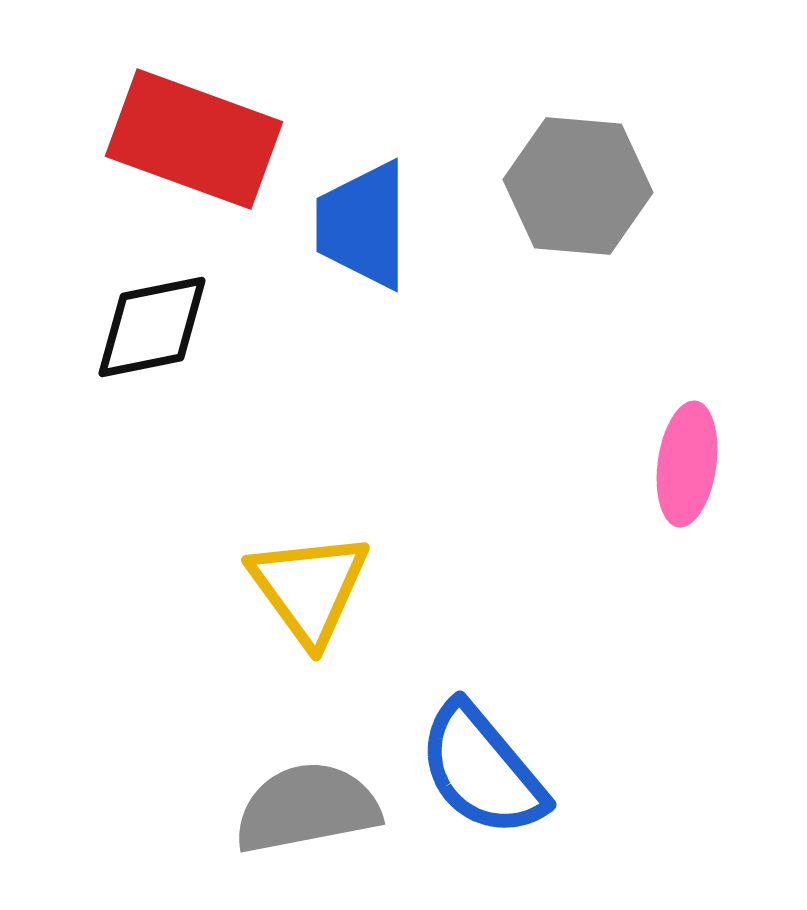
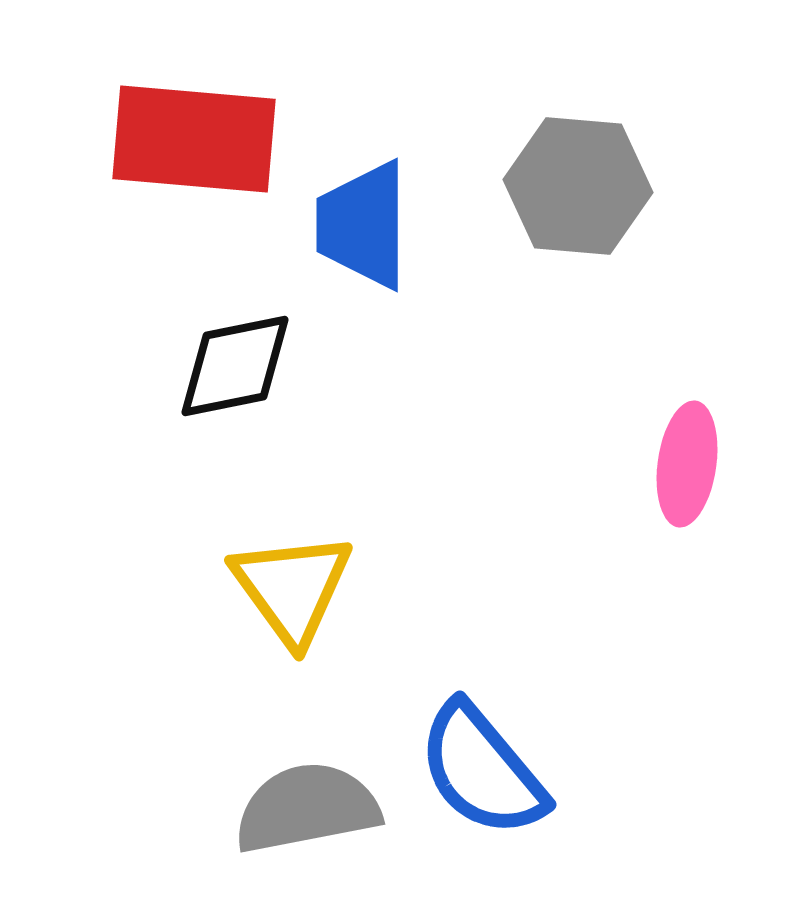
red rectangle: rotated 15 degrees counterclockwise
black diamond: moved 83 px right, 39 px down
yellow triangle: moved 17 px left
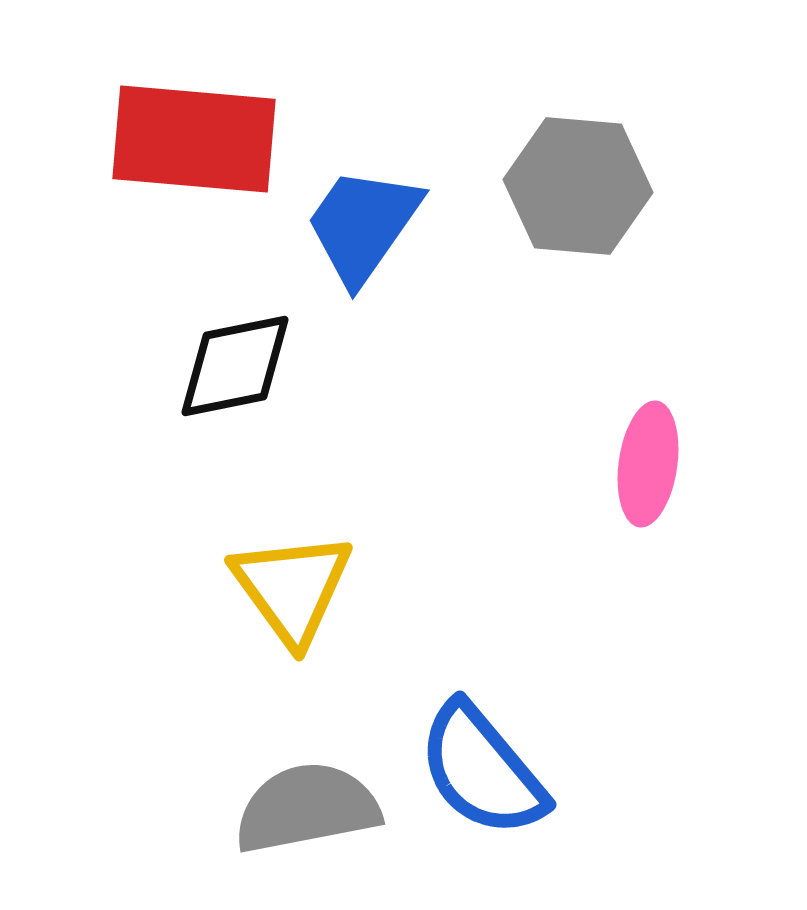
blue trapezoid: rotated 35 degrees clockwise
pink ellipse: moved 39 px left
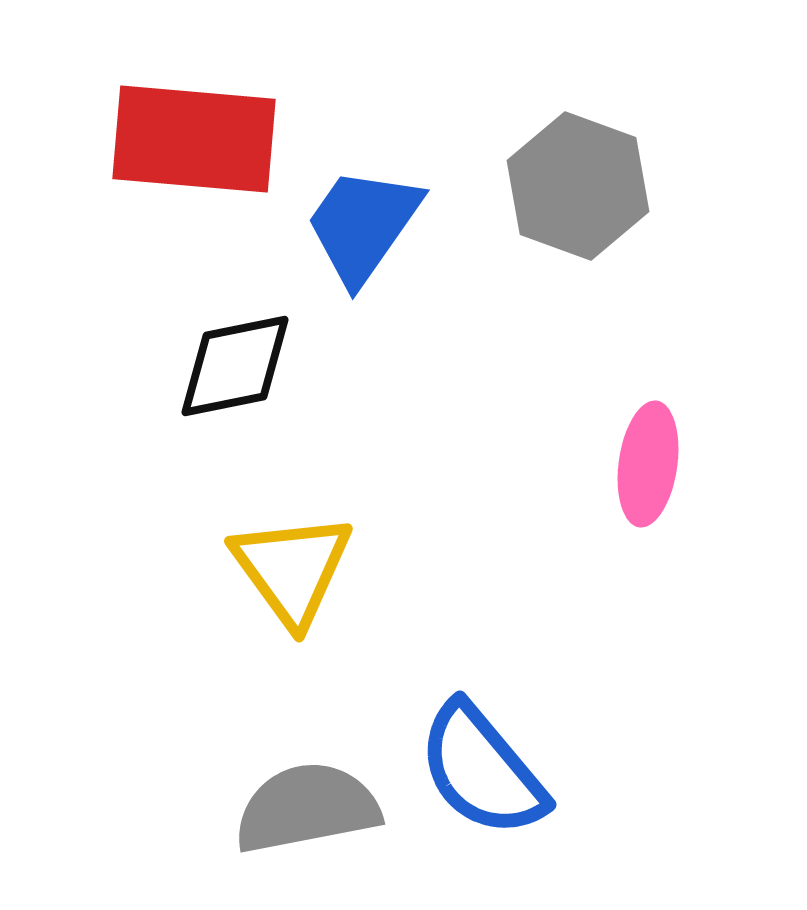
gray hexagon: rotated 15 degrees clockwise
yellow triangle: moved 19 px up
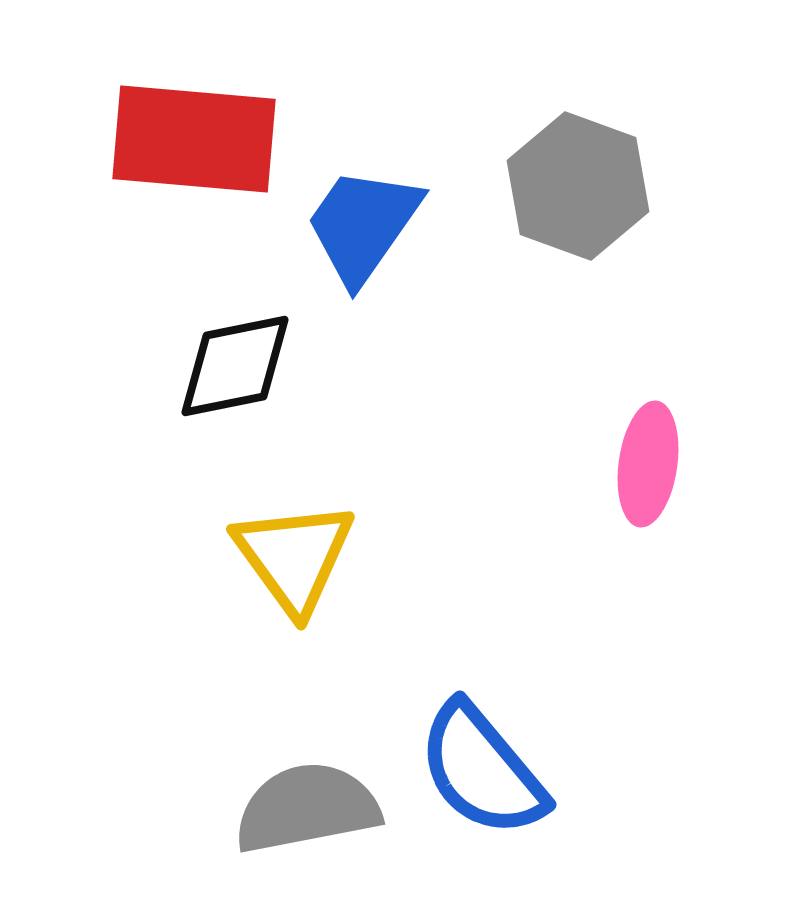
yellow triangle: moved 2 px right, 12 px up
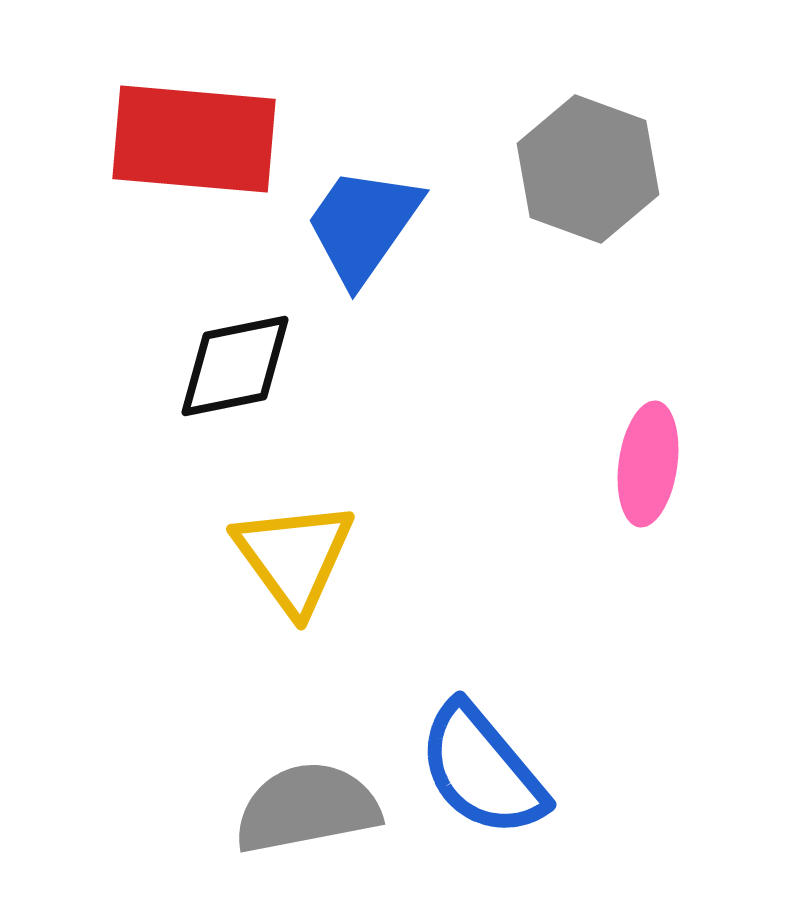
gray hexagon: moved 10 px right, 17 px up
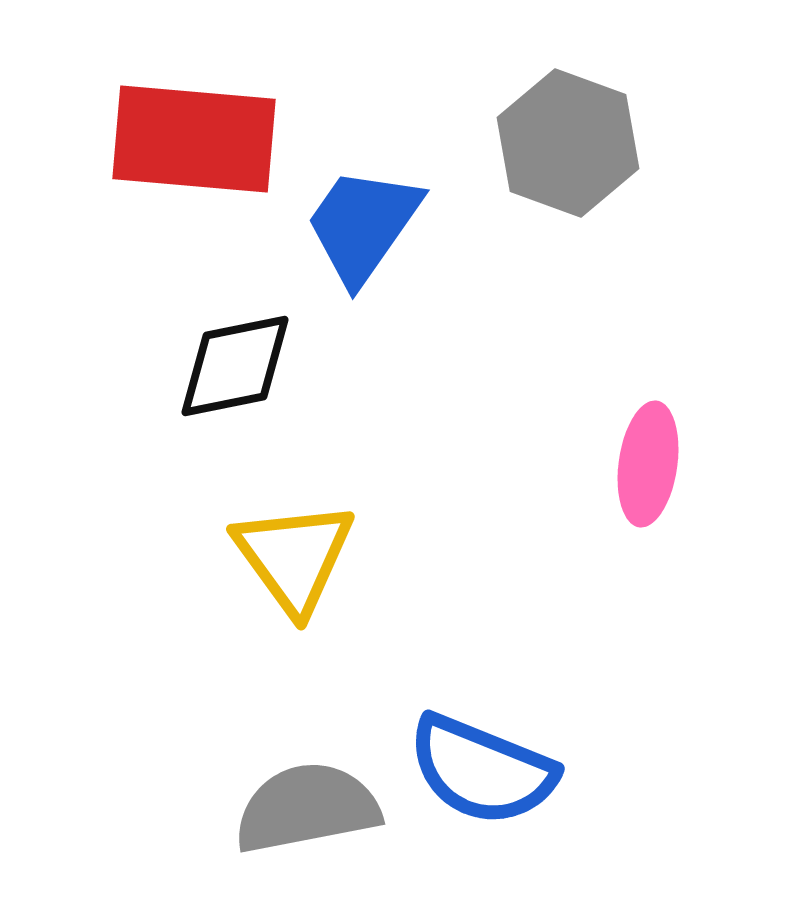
gray hexagon: moved 20 px left, 26 px up
blue semicircle: rotated 28 degrees counterclockwise
